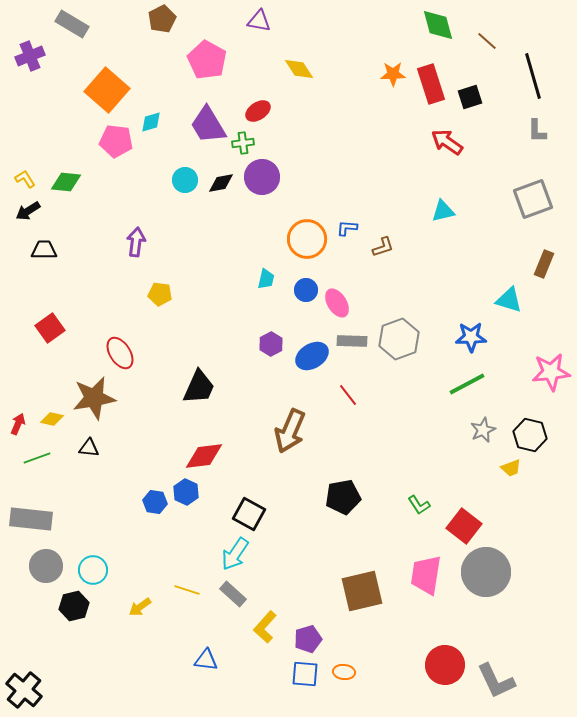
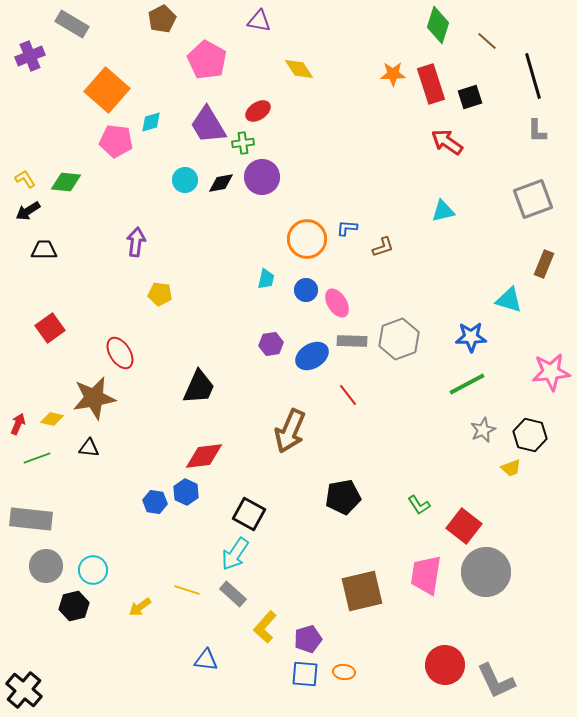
green diamond at (438, 25): rotated 33 degrees clockwise
purple hexagon at (271, 344): rotated 20 degrees clockwise
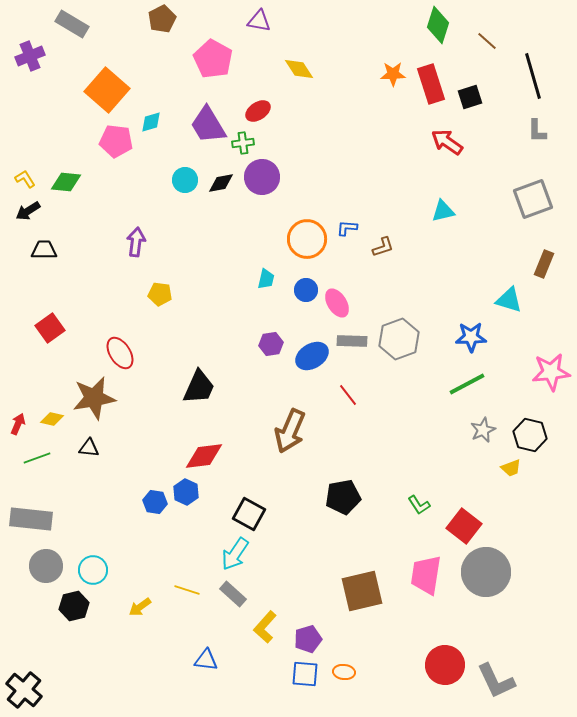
pink pentagon at (207, 60): moved 6 px right, 1 px up
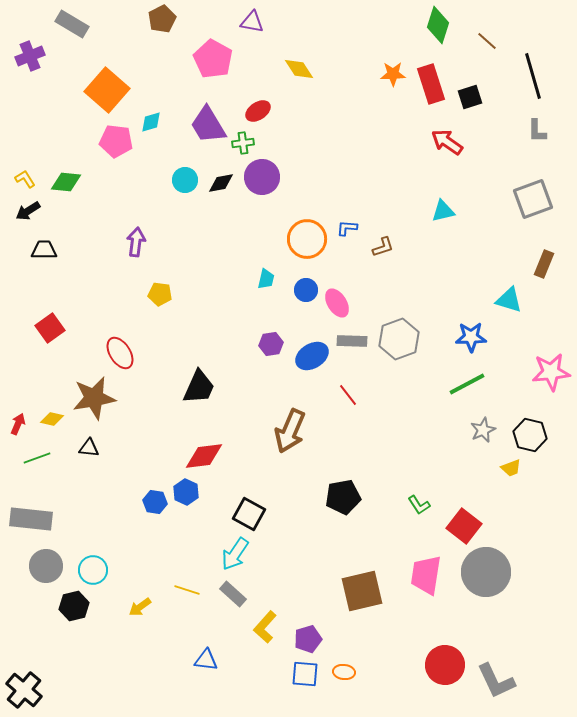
purple triangle at (259, 21): moved 7 px left, 1 px down
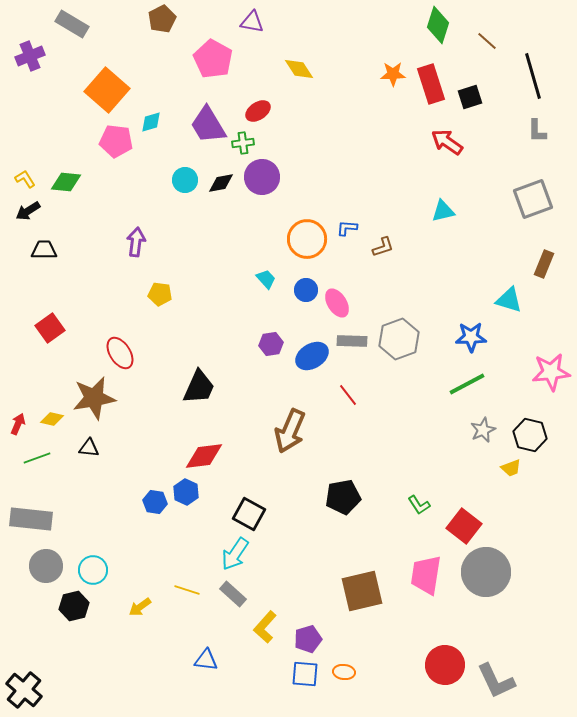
cyan trapezoid at (266, 279): rotated 55 degrees counterclockwise
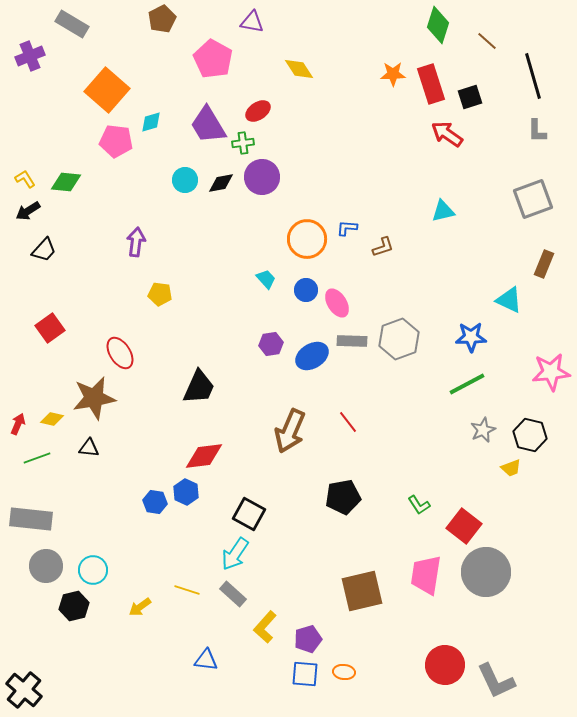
red arrow at (447, 142): moved 8 px up
black trapezoid at (44, 250): rotated 132 degrees clockwise
cyan triangle at (509, 300): rotated 8 degrees clockwise
red line at (348, 395): moved 27 px down
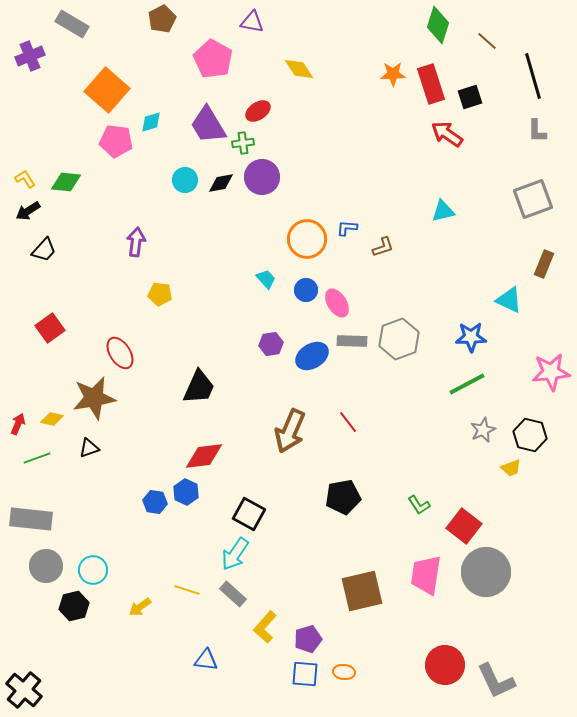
black triangle at (89, 448): rotated 25 degrees counterclockwise
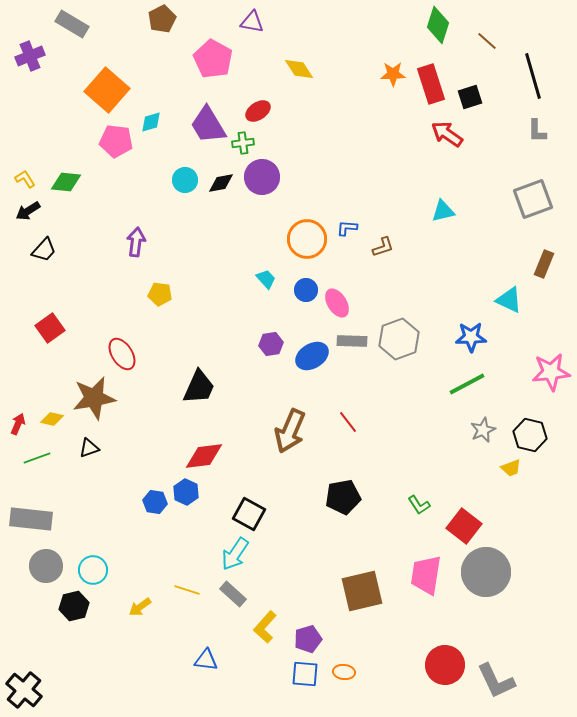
red ellipse at (120, 353): moved 2 px right, 1 px down
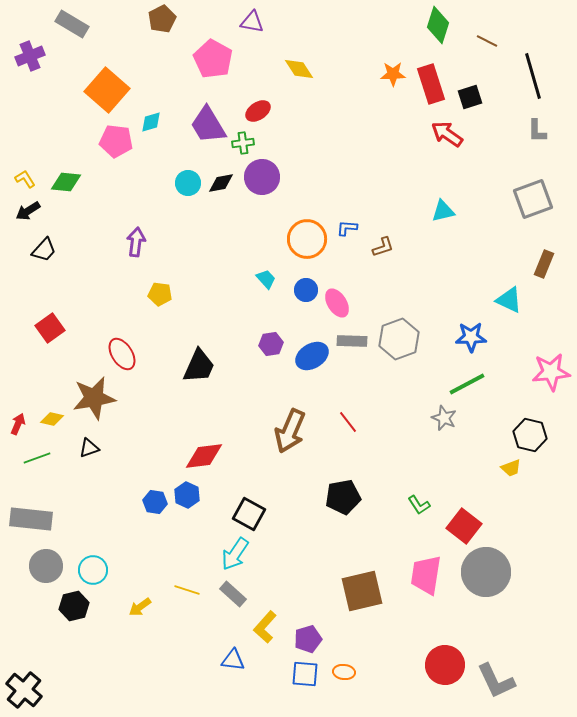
brown line at (487, 41): rotated 15 degrees counterclockwise
cyan circle at (185, 180): moved 3 px right, 3 px down
black trapezoid at (199, 387): moved 21 px up
gray star at (483, 430): moved 39 px left, 12 px up; rotated 25 degrees counterclockwise
blue hexagon at (186, 492): moved 1 px right, 3 px down
blue triangle at (206, 660): moved 27 px right
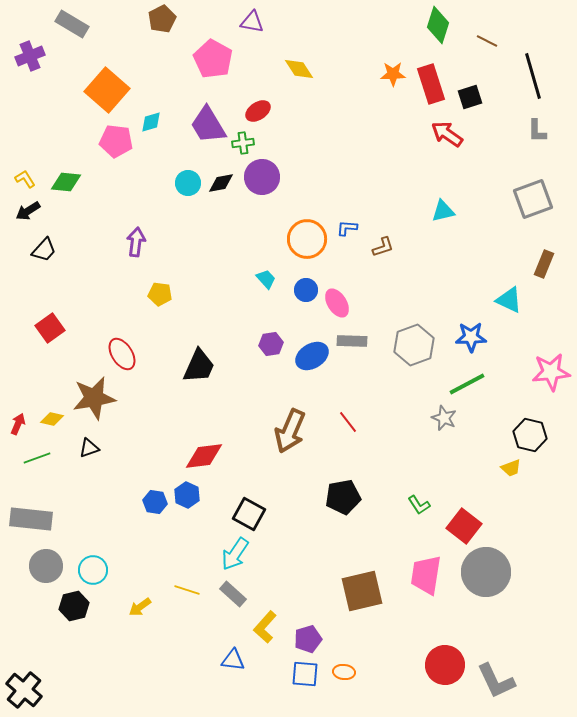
gray hexagon at (399, 339): moved 15 px right, 6 px down
